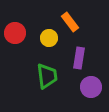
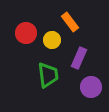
red circle: moved 11 px right
yellow circle: moved 3 px right, 2 px down
purple rectangle: rotated 15 degrees clockwise
green trapezoid: moved 1 px right, 1 px up
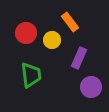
green trapezoid: moved 17 px left
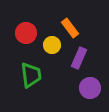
orange rectangle: moved 6 px down
yellow circle: moved 5 px down
purple circle: moved 1 px left, 1 px down
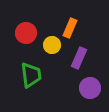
orange rectangle: rotated 60 degrees clockwise
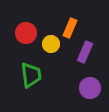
yellow circle: moved 1 px left, 1 px up
purple rectangle: moved 6 px right, 6 px up
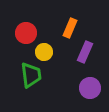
yellow circle: moved 7 px left, 8 px down
